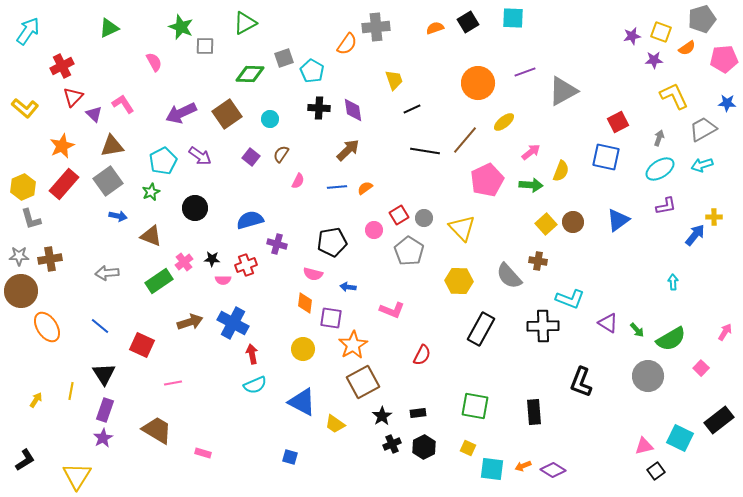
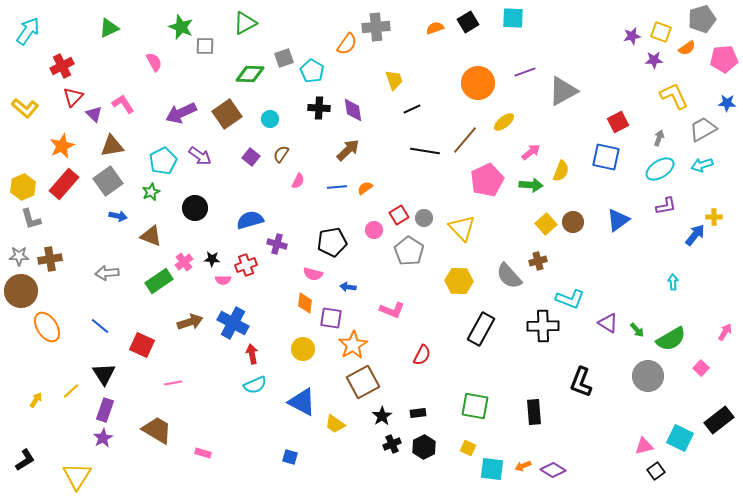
brown cross at (538, 261): rotated 24 degrees counterclockwise
yellow line at (71, 391): rotated 36 degrees clockwise
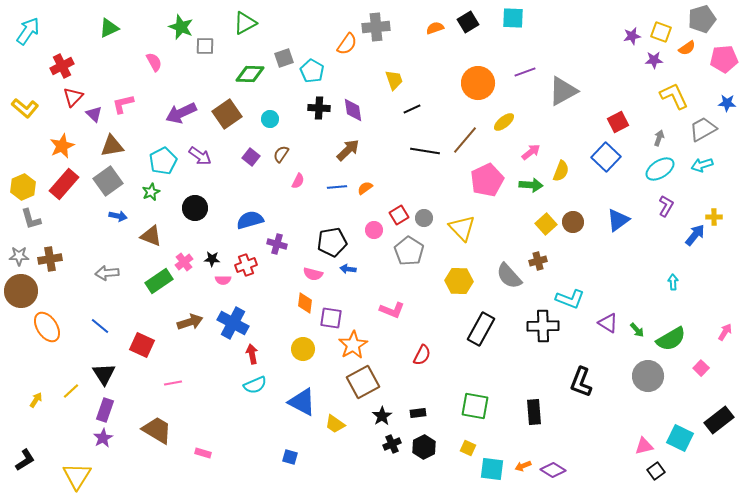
pink L-shape at (123, 104): rotated 70 degrees counterclockwise
blue square at (606, 157): rotated 32 degrees clockwise
purple L-shape at (666, 206): rotated 50 degrees counterclockwise
blue arrow at (348, 287): moved 18 px up
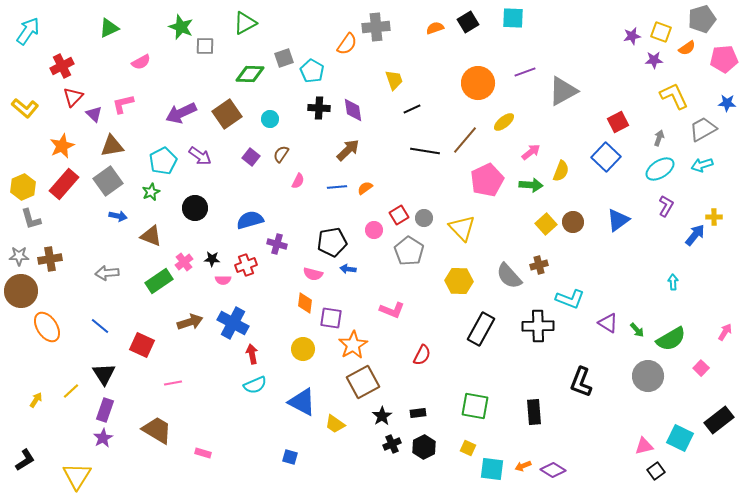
pink semicircle at (154, 62): moved 13 px left; rotated 90 degrees clockwise
brown cross at (538, 261): moved 1 px right, 4 px down
black cross at (543, 326): moved 5 px left
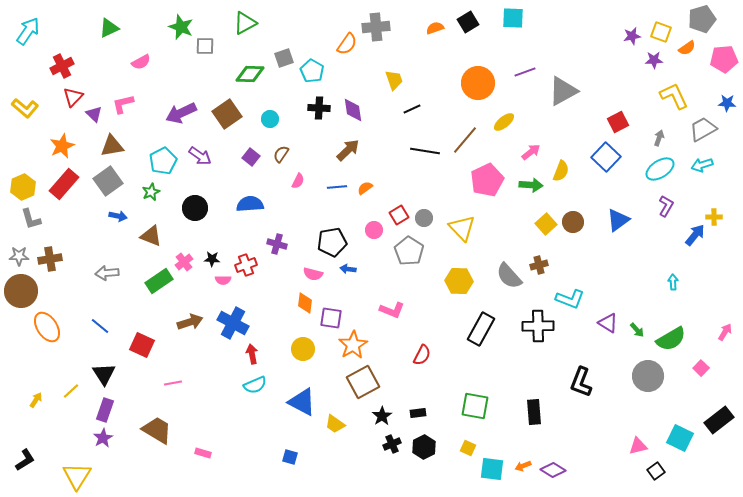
blue semicircle at (250, 220): moved 16 px up; rotated 12 degrees clockwise
pink triangle at (644, 446): moved 6 px left
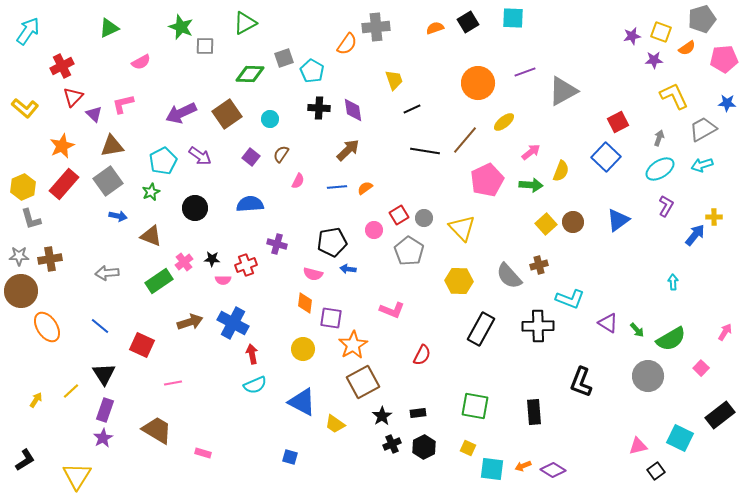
black rectangle at (719, 420): moved 1 px right, 5 px up
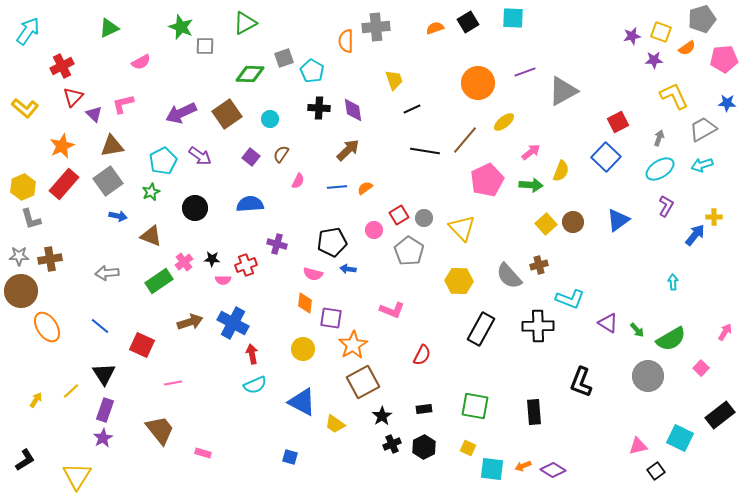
orange semicircle at (347, 44): moved 1 px left, 3 px up; rotated 145 degrees clockwise
black rectangle at (418, 413): moved 6 px right, 4 px up
brown trapezoid at (157, 430): moved 3 px right; rotated 20 degrees clockwise
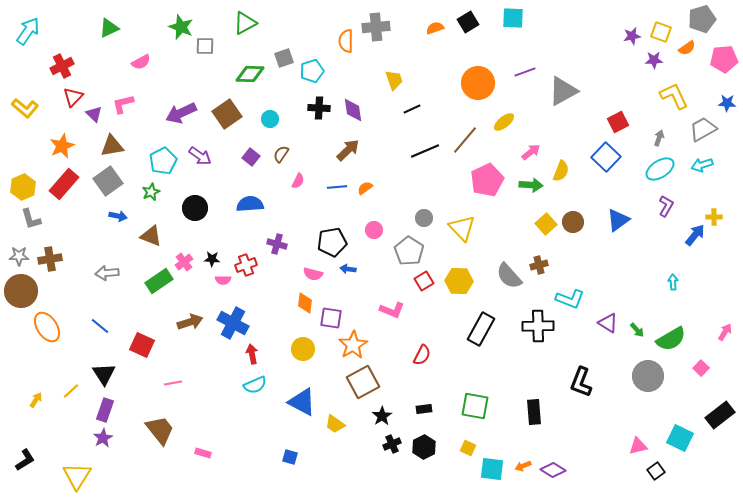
cyan pentagon at (312, 71): rotated 25 degrees clockwise
black line at (425, 151): rotated 32 degrees counterclockwise
red square at (399, 215): moved 25 px right, 66 px down
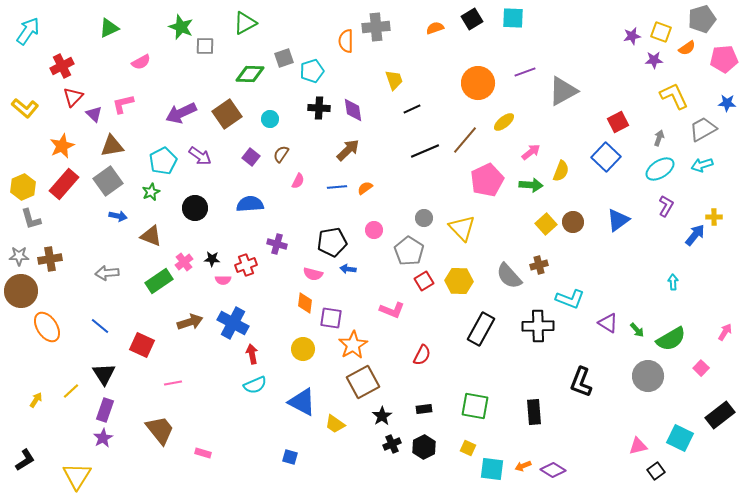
black square at (468, 22): moved 4 px right, 3 px up
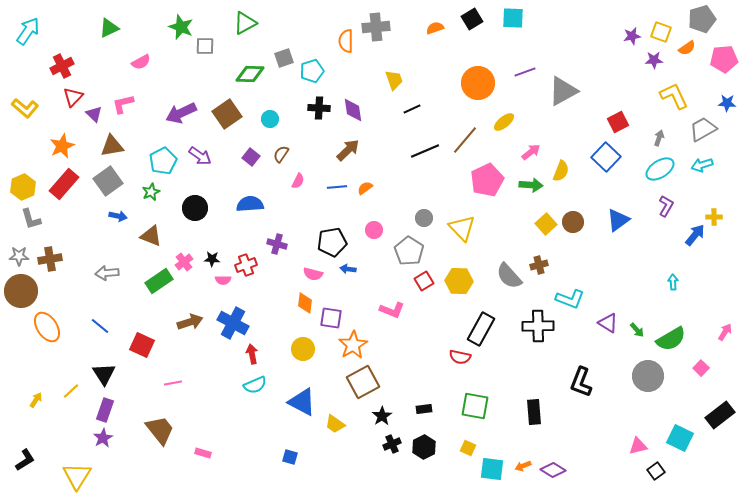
red semicircle at (422, 355): moved 38 px right, 2 px down; rotated 75 degrees clockwise
